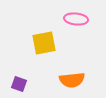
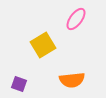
pink ellipse: rotated 60 degrees counterclockwise
yellow square: moved 1 px left, 2 px down; rotated 20 degrees counterclockwise
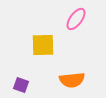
yellow square: rotated 30 degrees clockwise
purple square: moved 2 px right, 1 px down
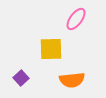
yellow square: moved 8 px right, 4 px down
purple square: moved 7 px up; rotated 28 degrees clockwise
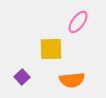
pink ellipse: moved 2 px right, 3 px down
purple square: moved 1 px right, 1 px up
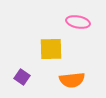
pink ellipse: rotated 65 degrees clockwise
purple square: rotated 14 degrees counterclockwise
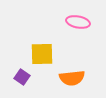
yellow square: moved 9 px left, 5 px down
orange semicircle: moved 2 px up
